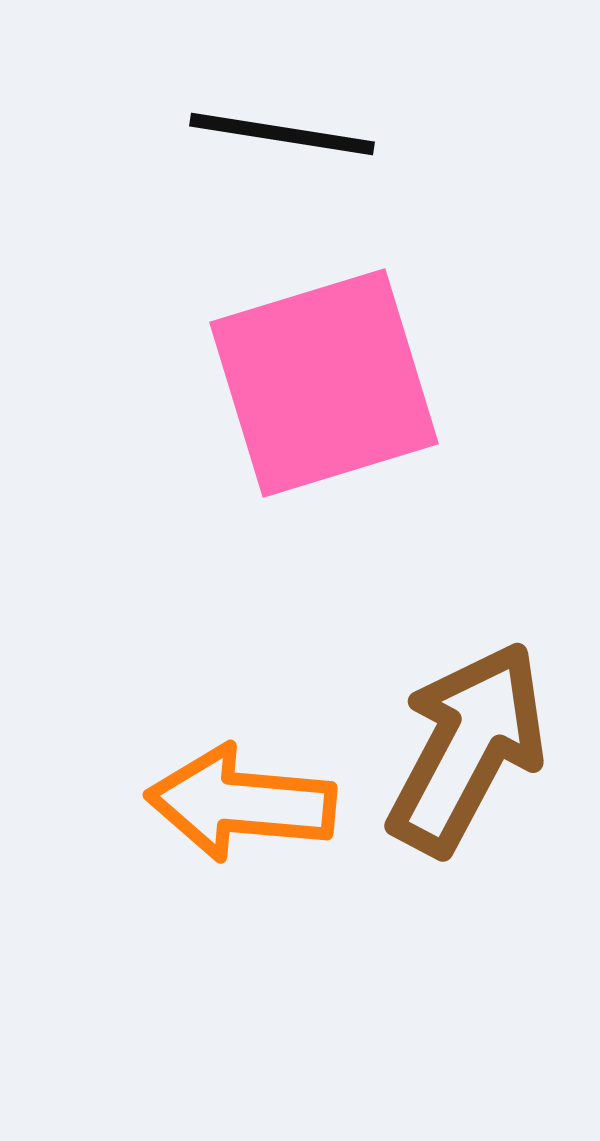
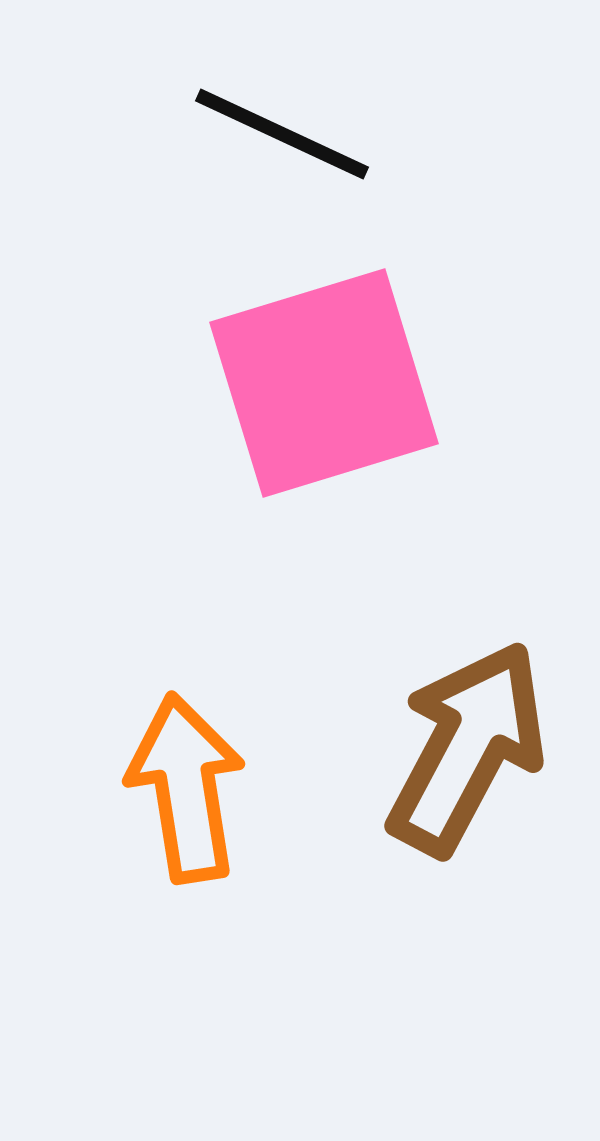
black line: rotated 16 degrees clockwise
orange arrow: moved 55 px left, 15 px up; rotated 76 degrees clockwise
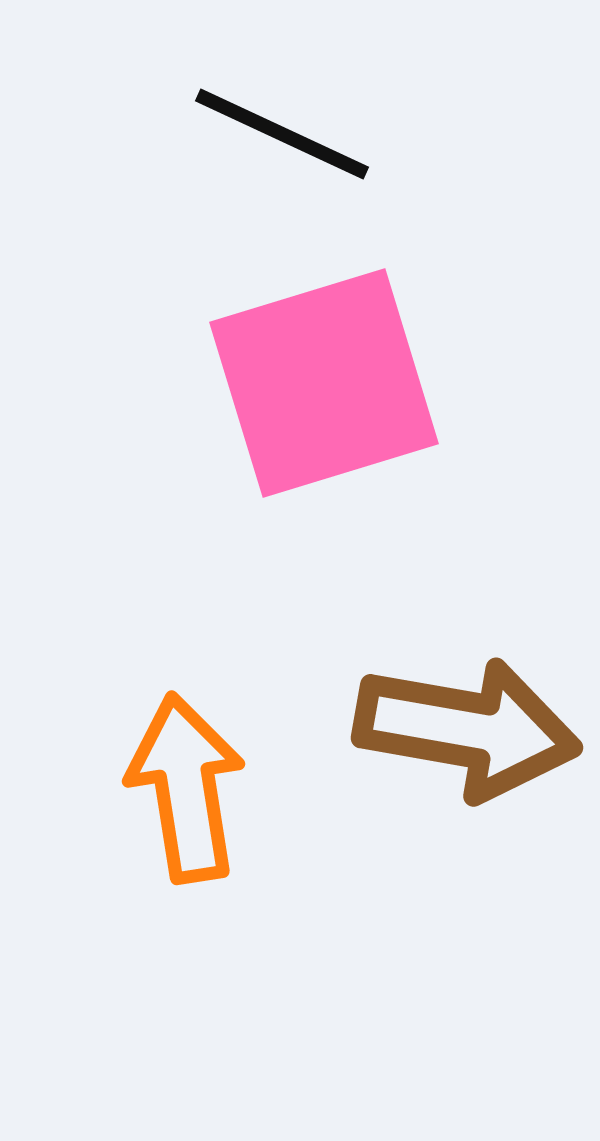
brown arrow: moved 19 px up; rotated 72 degrees clockwise
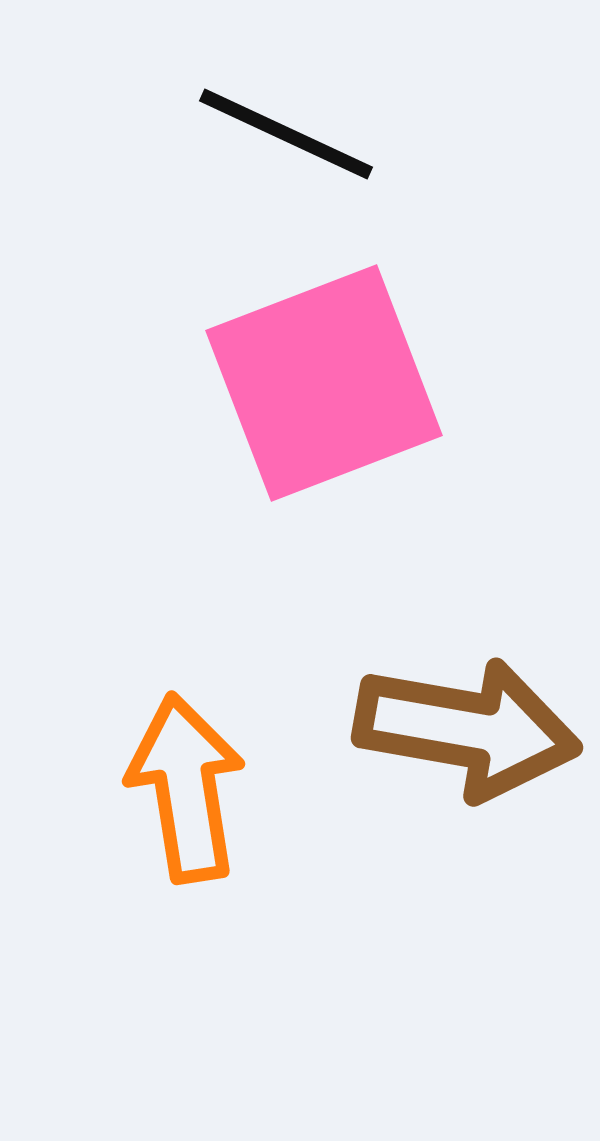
black line: moved 4 px right
pink square: rotated 4 degrees counterclockwise
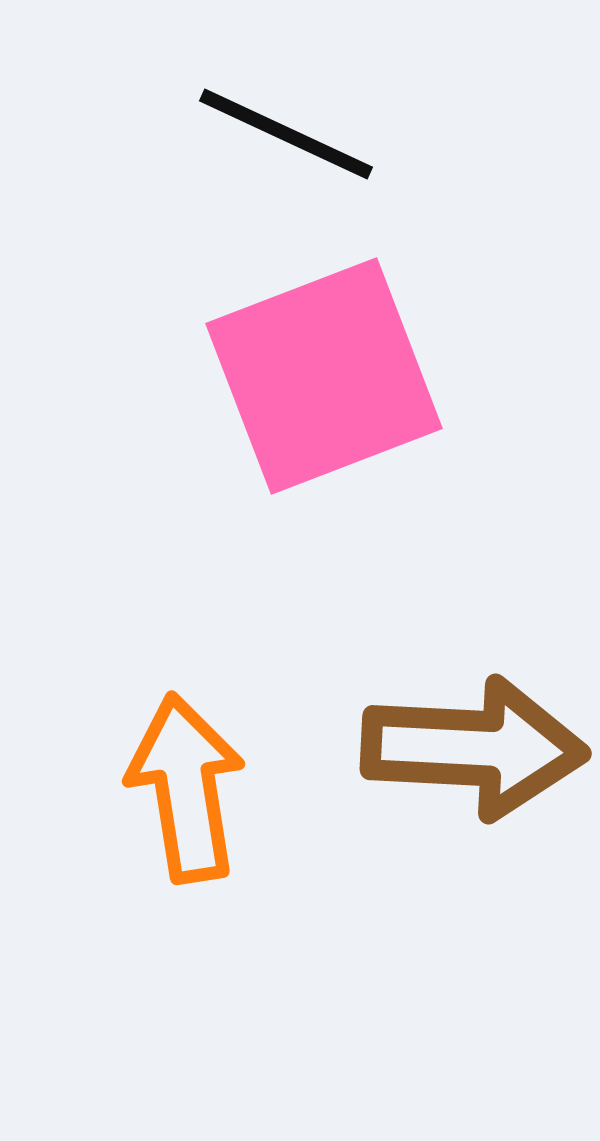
pink square: moved 7 px up
brown arrow: moved 7 px right, 19 px down; rotated 7 degrees counterclockwise
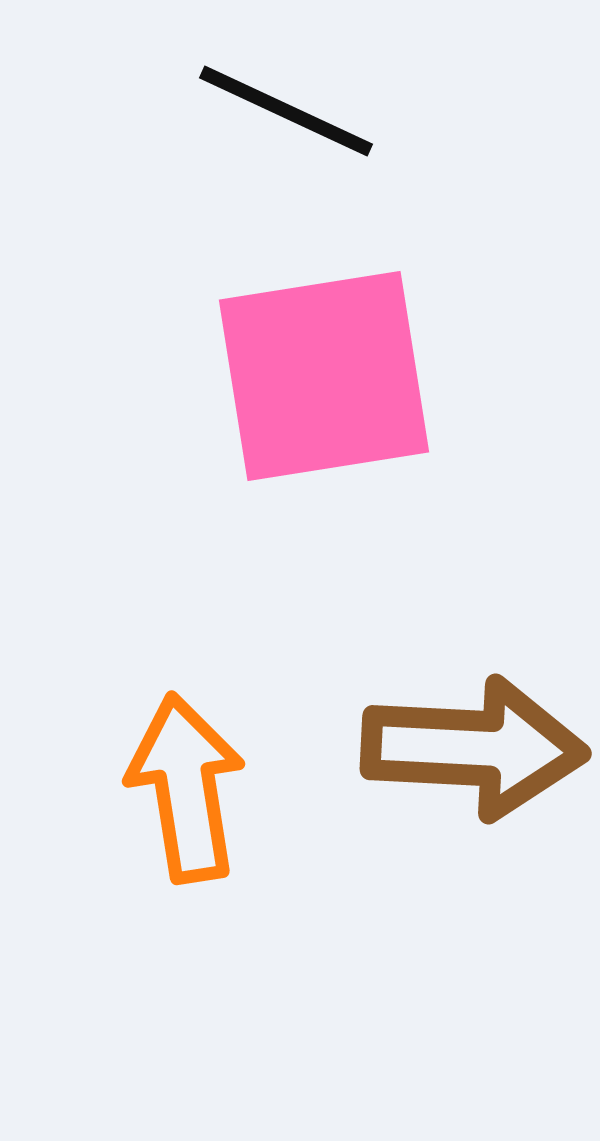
black line: moved 23 px up
pink square: rotated 12 degrees clockwise
